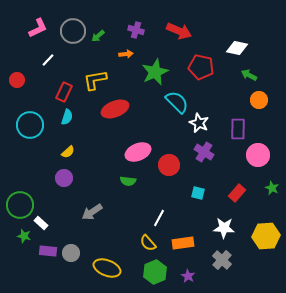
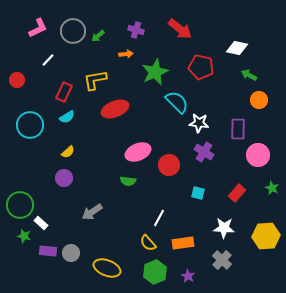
red arrow at (179, 31): moved 1 px right, 2 px up; rotated 15 degrees clockwise
cyan semicircle at (67, 117): rotated 42 degrees clockwise
white star at (199, 123): rotated 18 degrees counterclockwise
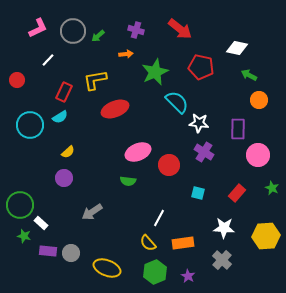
cyan semicircle at (67, 117): moved 7 px left
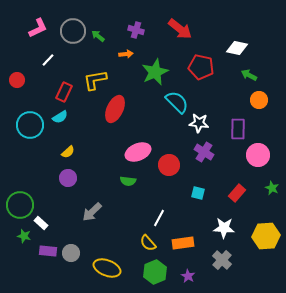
green arrow at (98, 36): rotated 80 degrees clockwise
red ellipse at (115, 109): rotated 44 degrees counterclockwise
purple circle at (64, 178): moved 4 px right
gray arrow at (92, 212): rotated 10 degrees counterclockwise
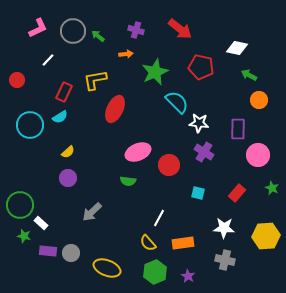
gray cross at (222, 260): moved 3 px right; rotated 30 degrees counterclockwise
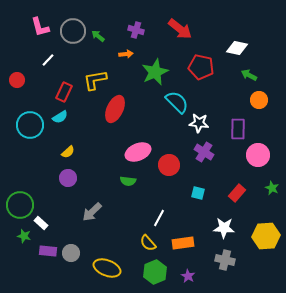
pink L-shape at (38, 28): moved 2 px right, 1 px up; rotated 100 degrees clockwise
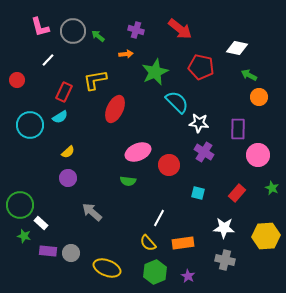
orange circle at (259, 100): moved 3 px up
gray arrow at (92, 212): rotated 85 degrees clockwise
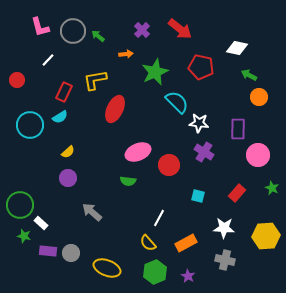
purple cross at (136, 30): moved 6 px right; rotated 28 degrees clockwise
cyan square at (198, 193): moved 3 px down
orange rectangle at (183, 243): moved 3 px right; rotated 20 degrees counterclockwise
